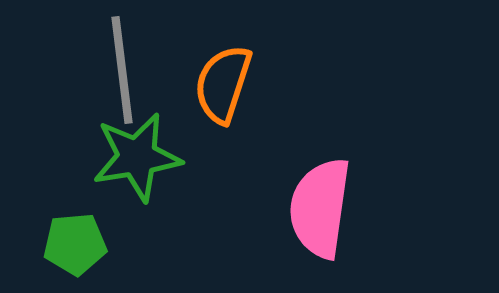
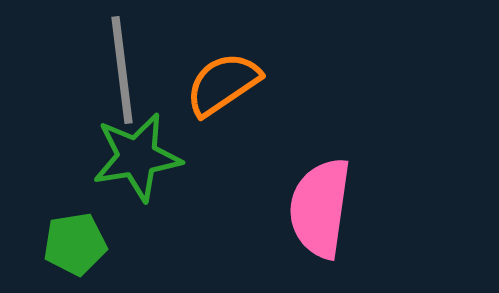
orange semicircle: rotated 38 degrees clockwise
green pentagon: rotated 4 degrees counterclockwise
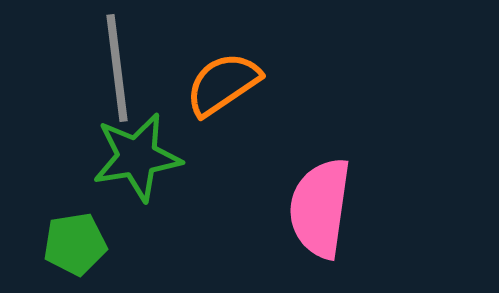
gray line: moved 5 px left, 2 px up
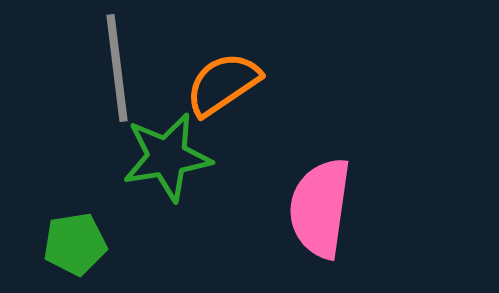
green star: moved 30 px right
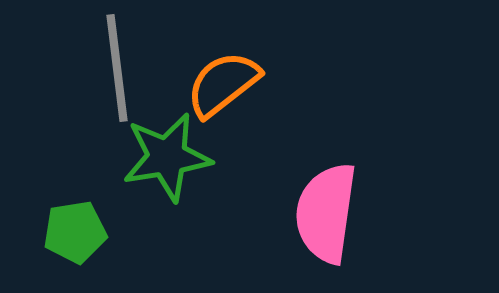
orange semicircle: rotated 4 degrees counterclockwise
pink semicircle: moved 6 px right, 5 px down
green pentagon: moved 12 px up
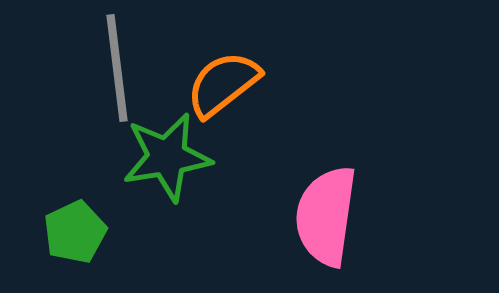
pink semicircle: moved 3 px down
green pentagon: rotated 16 degrees counterclockwise
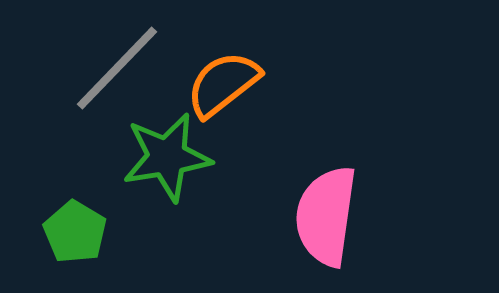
gray line: rotated 51 degrees clockwise
green pentagon: rotated 16 degrees counterclockwise
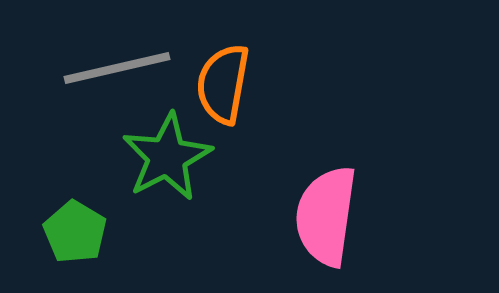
gray line: rotated 33 degrees clockwise
orange semicircle: rotated 42 degrees counterclockwise
green star: rotated 18 degrees counterclockwise
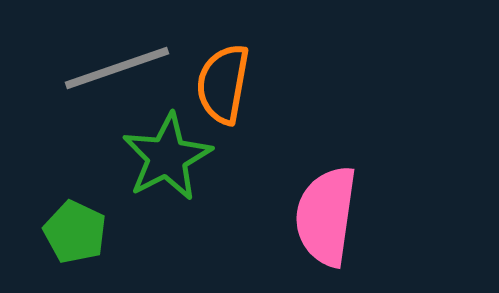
gray line: rotated 6 degrees counterclockwise
green pentagon: rotated 6 degrees counterclockwise
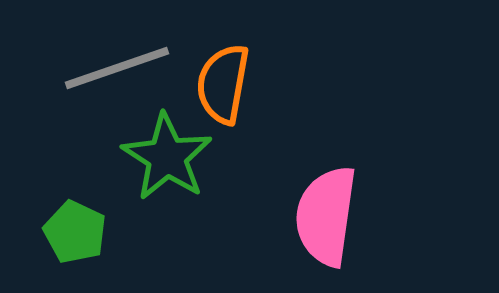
green star: rotated 12 degrees counterclockwise
